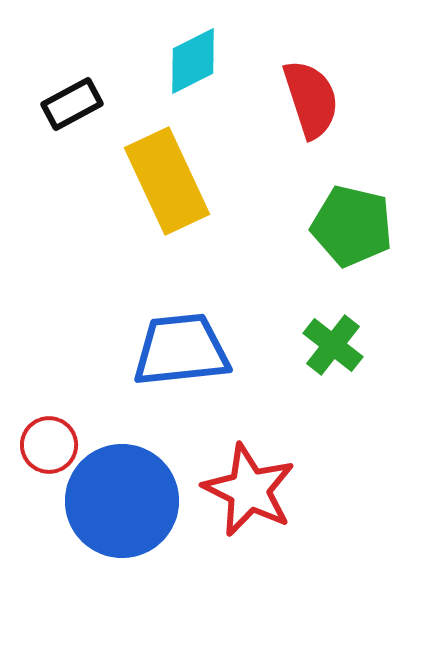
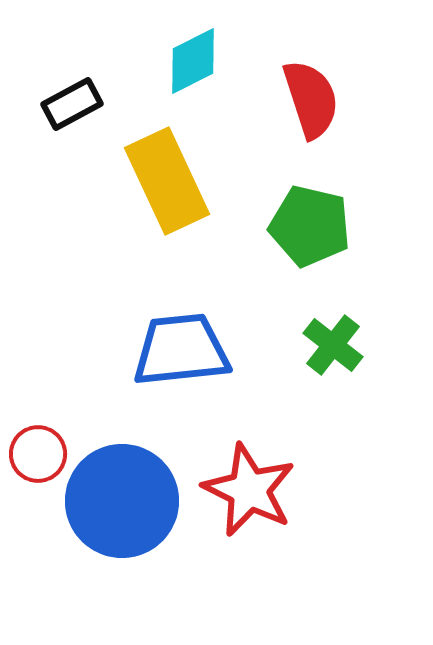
green pentagon: moved 42 px left
red circle: moved 11 px left, 9 px down
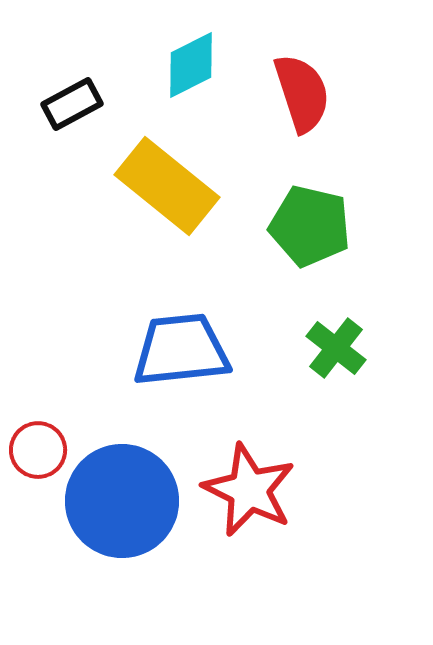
cyan diamond: moved 2 px left, 4 px down
red semicircle: moved 9 px left, 6 px up
yellow rectangle: moved 5 px down; rotated 26 degrees counterclockwise
green cross: moved 3 px right, 3 px down
red circle: moved 4 px up
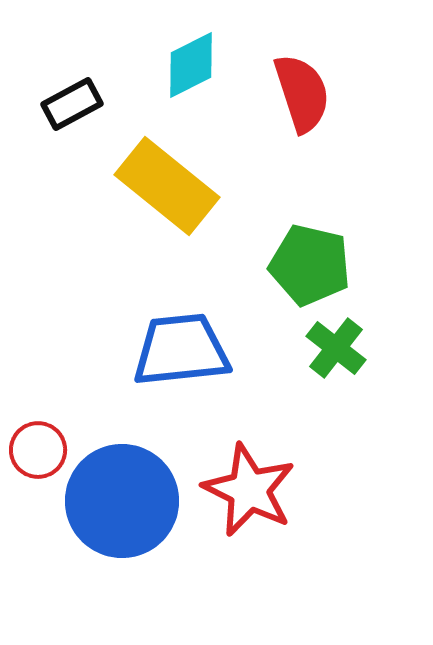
green pentagon: moved 39 px down
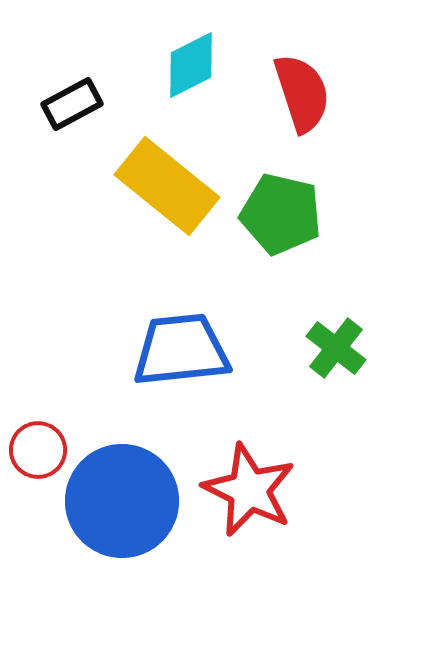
green pentagon: moved 29 px left, 51 px up
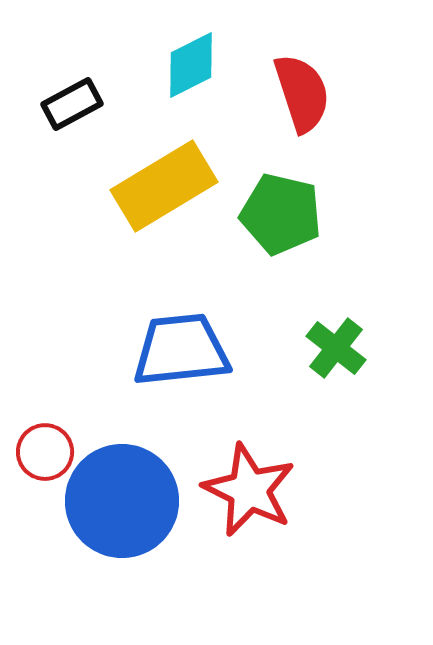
yellow rectangle: moved 3 px left; rotated 70 degrees counterclockwise
red circle: moved 7 px right, 2 px down
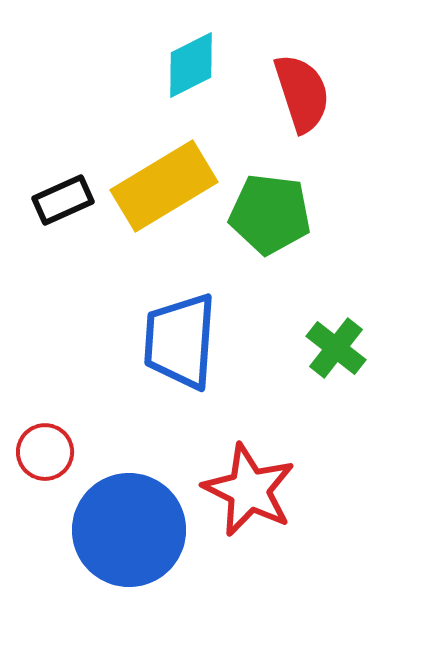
black rectangle: moved 9 px left, 96 px down; rotated 4 degrees clockwise
green pentagon: moved 11 px left; rotated 6 degrees counterclockwise
blue trapezoid: moved 1 px left, 9 px up; rotated 80 degrees counterclockwise
blue circle: moved 7 px right, 29 px down
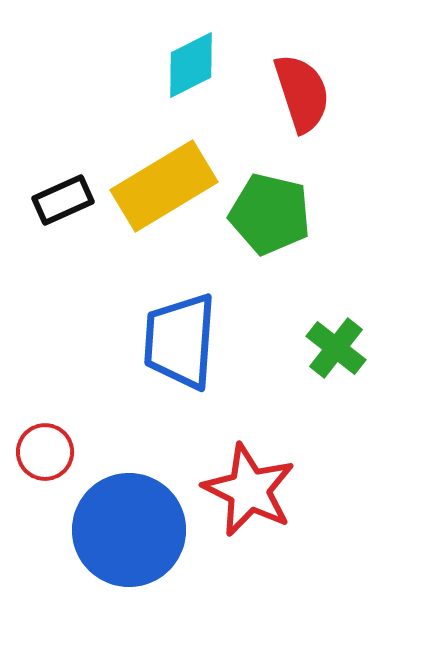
green pentagon: rotated 6 degrees clockwise
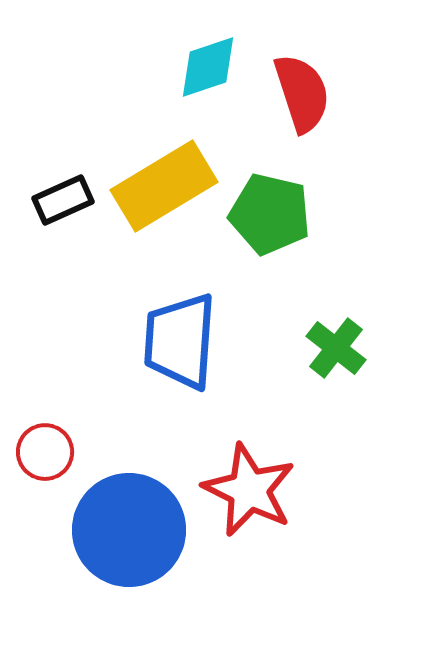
cyan diamond: moved 17 px right, 2 px down; rotated 8 degrees clockwise
